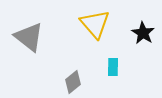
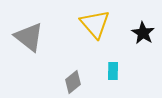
cyan rectangle: moved 4 px down
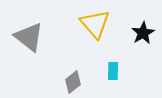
black star: rotated 10 degrees clockwise
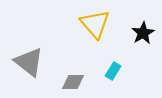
gray triangle: moved 25 px down
cyan rectangle: rotated 30 degrees clockwise
gray diamond: rotated 40 degrees clockwise
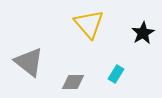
yellow triangle: moved 6 px left
cyan rectangle: moved 3 px right, 3 px down
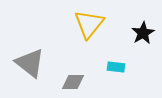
yellow triangle: rotated 20 degrees clockwise
gray triangle: moved 1 px right, 1 px down
cyan rectangle: moved 7 px up; rotated 66 degrees clockwise
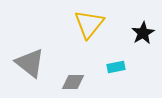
cyan rectangle: rotated 18 degrees counterclockwise
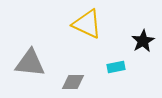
yellow triangle: moved 2 px left; rotated 44 degrees counterclockwise
black star: moved 8 px down
gray triangle: rotated 32 degrees counterclockwise
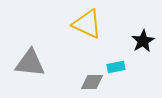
gray diamond: moved 19 px right
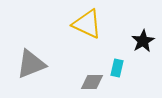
gray triangle: moved 1 px right, 1 px down; rotated 28 degrees counterclockwise
cyan rectangle: moved 1 px right, 1 px down; rotated 66 degrees counterclockwise
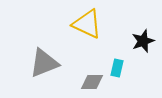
black star: rotated 10 degrees clockwise
gray triangle: moved 13 px right, 1 px up
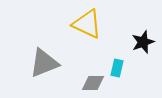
black star: moved 1 px down
gray diamond: moved 1 px right, 1 px down
